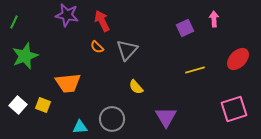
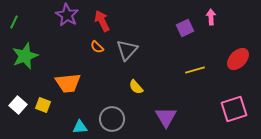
purple star: rotated 20 degrees clockwise
pink arrow: moved 3 px left, 2 px up
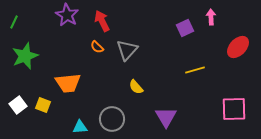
red ellipse: moved 12 px up
white square: rotated 12 degrees clockwise
pink square: rotated 16 degrees clockwise
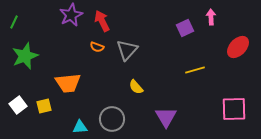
purple star: moved 4 px right; rotated 15 degrees clockwise
orange semicircle: rotated 24 degrees counterclockwise
yellow square: moved 1 px right, 1 px down; rotated 35 degrees counterclockwise
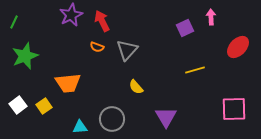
yellow square: rotated 21 degrees counterclockwise
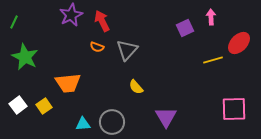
red ellipse: moved 1 px right, 4 px up
green star: moved 1 px down; rotated 24 degrees counterclockwise
yellow line: moved 18 px right, 10 px up
gray circle: moved 3 px down
cyan triangle: moved 3 px right, 3 px up
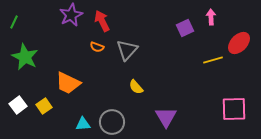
orange trapezoid: rotated 32 degrees clockwise
